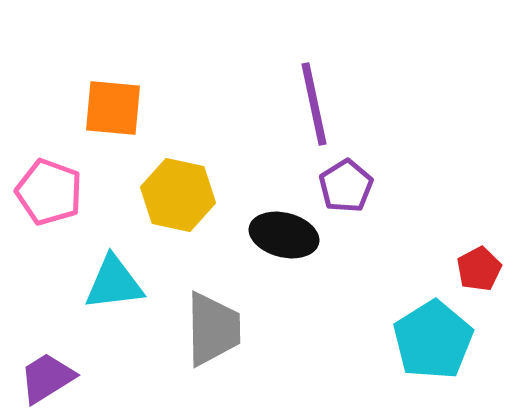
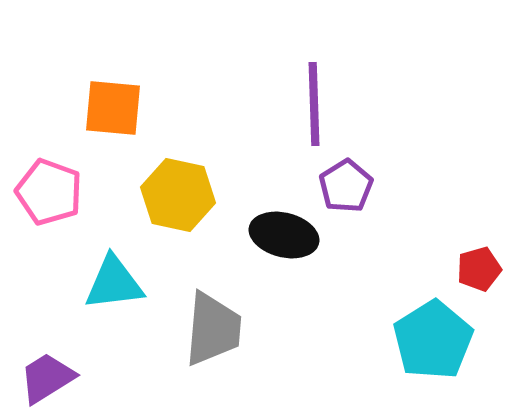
purple line: rotated 10 degrees clockwise
red pentagon: rotated 12 degrees clockwise
gray trapezoid: rotated 6 degrees clockwise
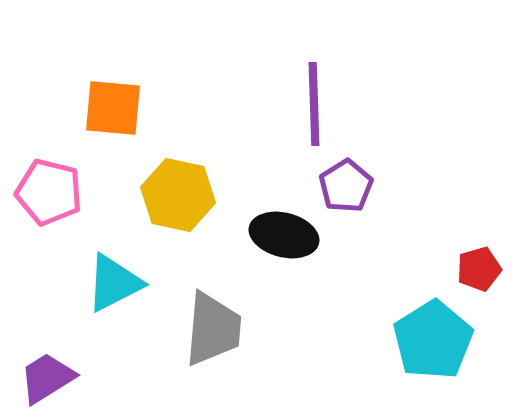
pink pentagon: rotated 6 degrees counterclockwise
cyan triangle: rotated 20 degrees counterclockwise
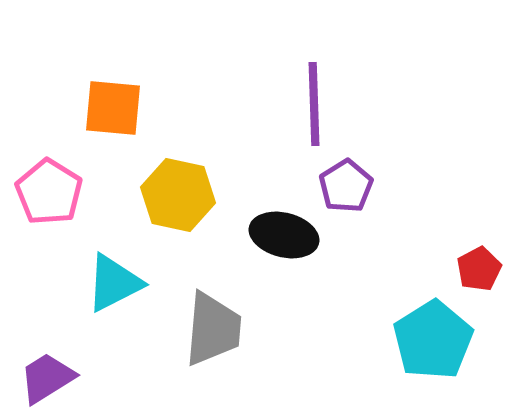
pink pentagon: rotated 18 degrees clockwise
red pentagon: rotated 12 degrees counterclockwise
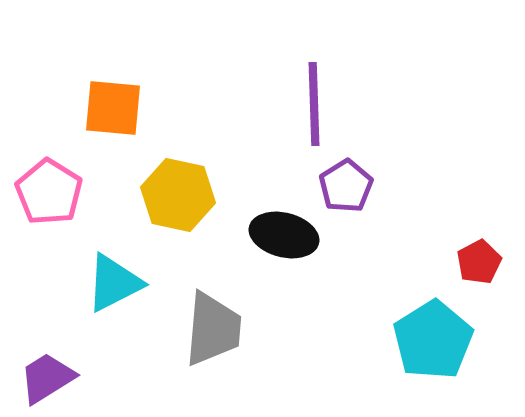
red pentagon: moved 7 px up
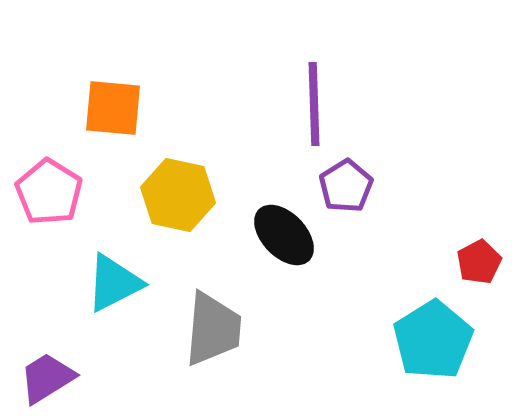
black ellipse: rotated 32 degrees clockwise
